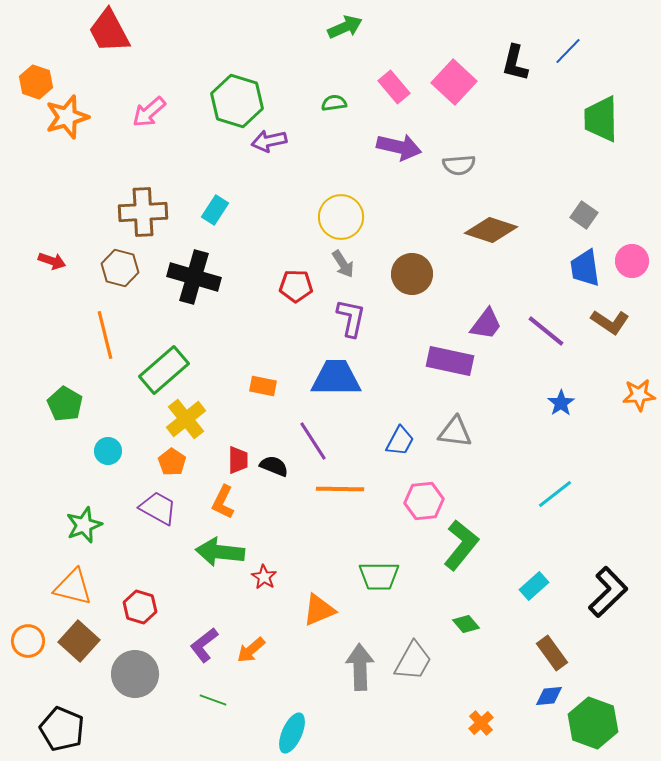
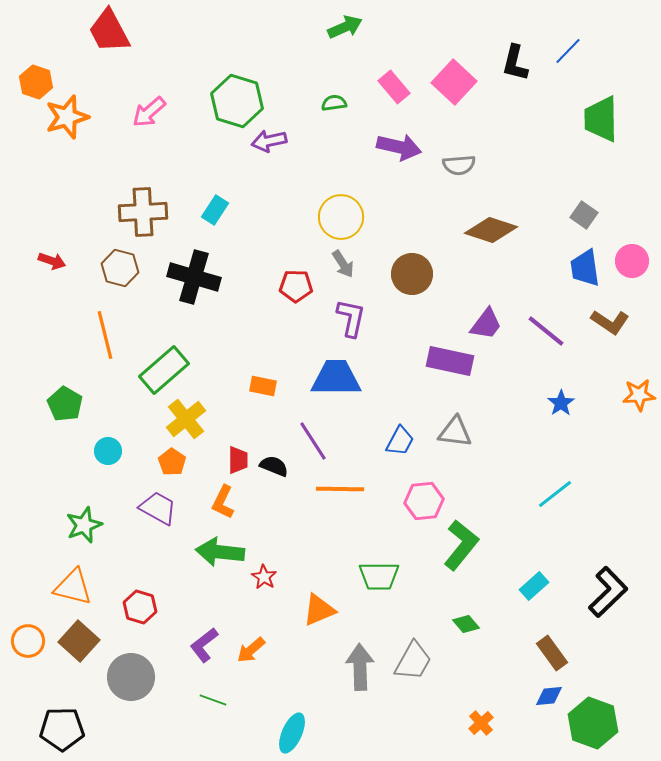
gray circle at (135, 674): moved 4 px left, 3 px down
black pentagon at (62, 729): rotated 24 degrees counterclockwise
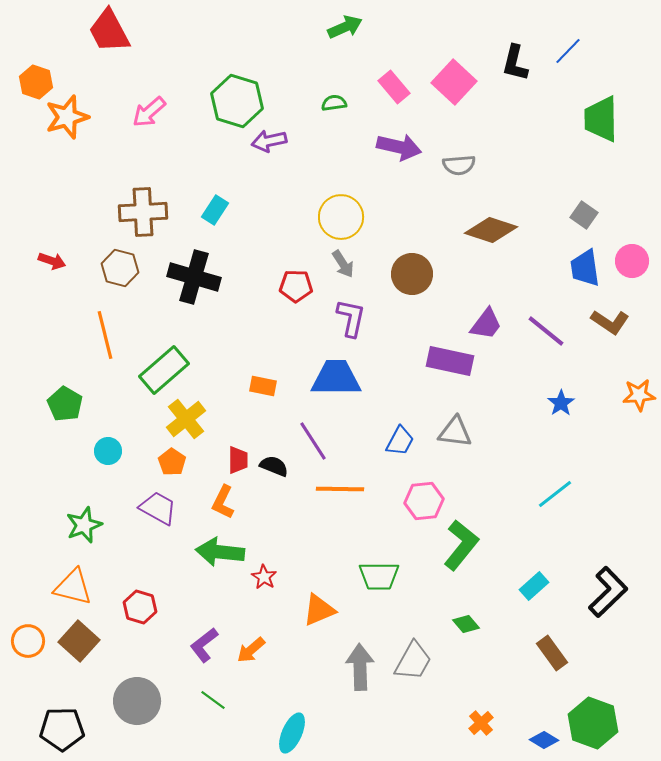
gray circle at (131, 677): moved 6 px right, 24 px down
blue diamond at (549, 696): moved 5 px left, 44 px down; rotated 36 degrees clockwise
green line at (213, 700): rotated 16 degrees clockwise
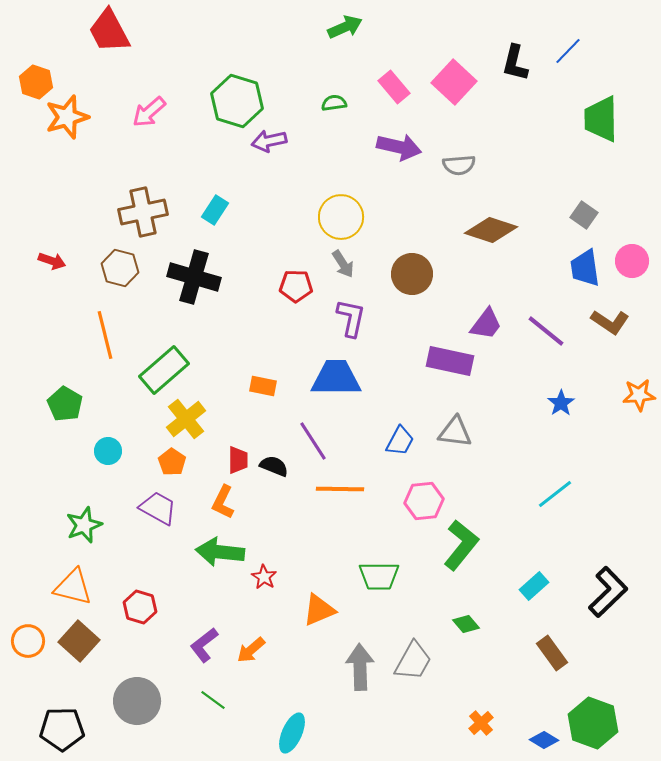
brown cross at (143, 212): rotated 9 degrees counterclockwise
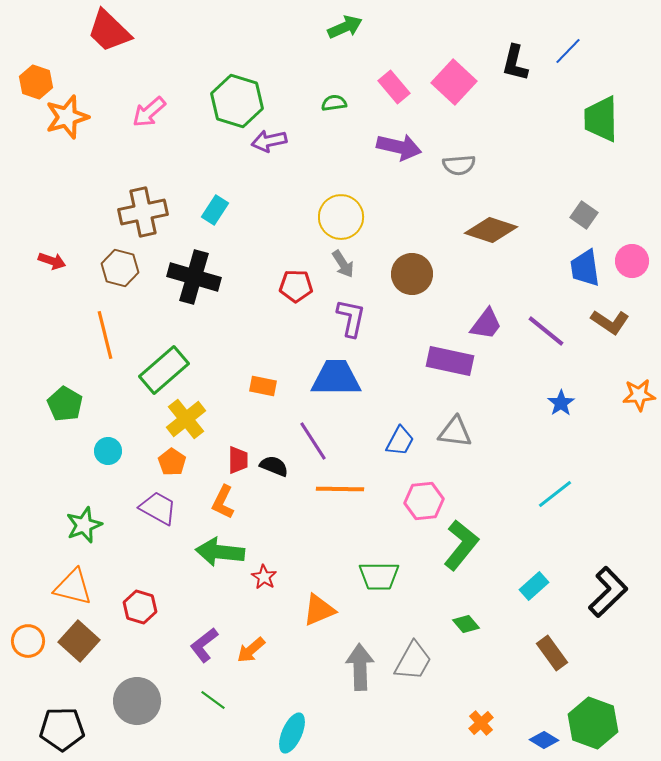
red trapezoid at (109, 31): rotated 18 degrees counterclockwise
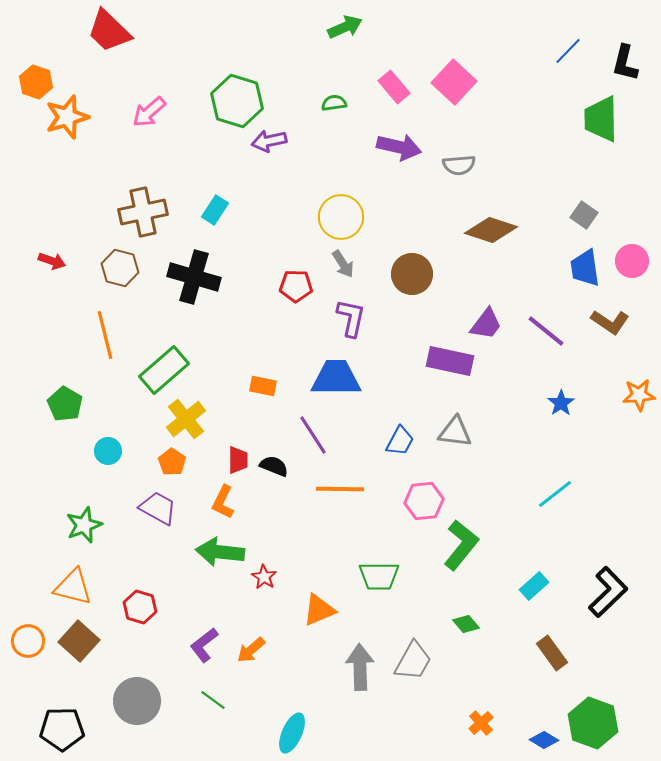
black L-shape at (515, 63): moved 110 px right
purple line at (313, 441): moved 6 px up
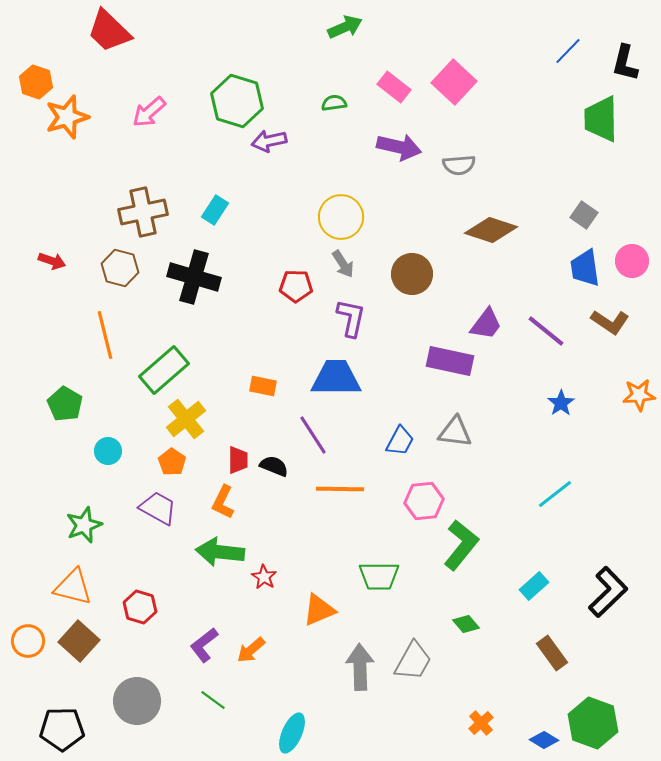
pink rectangle at (394, 87): rotated 12 degrees counterclockwise
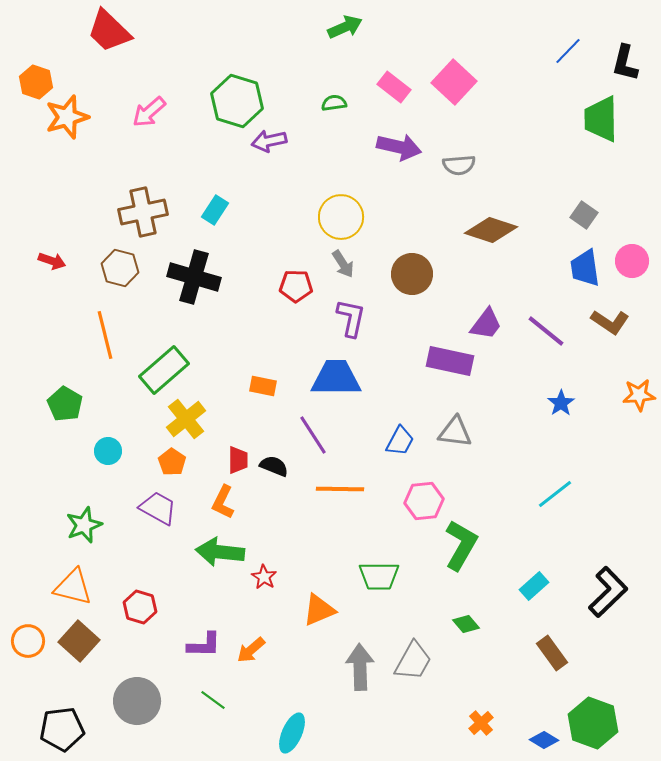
green L-shape at (461, 545): rotated 9 degrees counterclockwise
purple L-shape at (204, 645): rotated 141 degrees counterclockwise
black pentagon at (62, 729): rotated 6 degrees counterclockwise
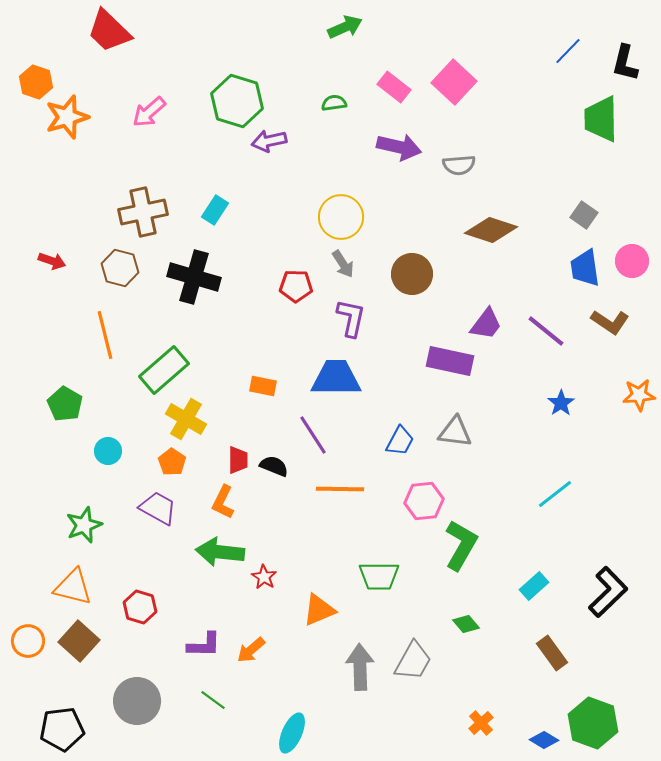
yellow cross at (186, 419): rotated 21 degrees counterclockwise
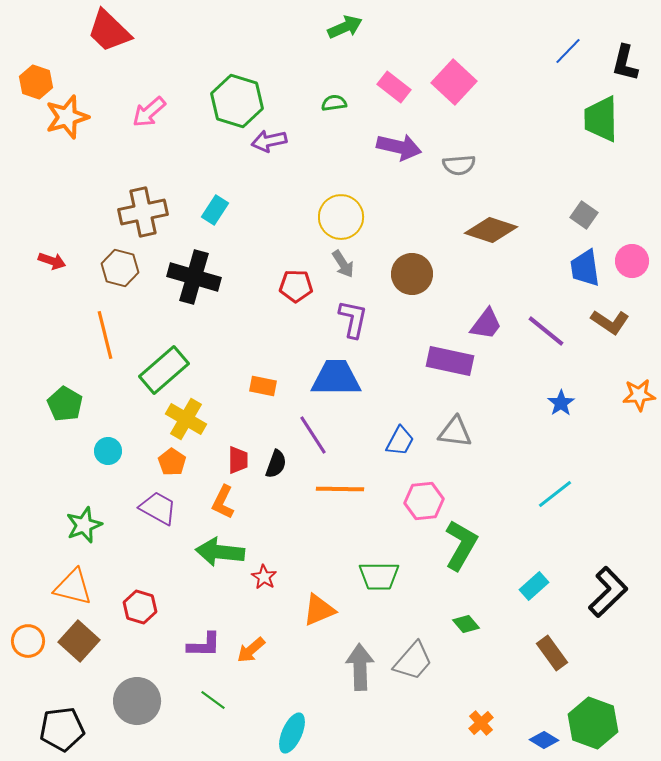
purple L-shape at (351, 318): moved 2 px right, 1 px down
black semicircle at (274, 466): moved 2 px right, 2 px up; rotated 88 degrees clockwise
gray trapezoid at (413, 661): rotated 12 degrees clockwise
